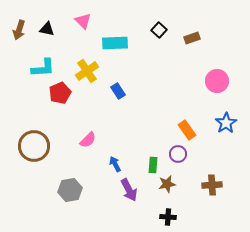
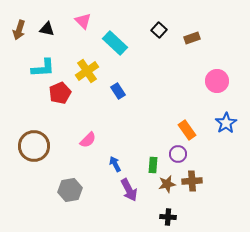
cyan rectangle: rotated 45 degrees clockwise
brown cross: moved 20 px left, 4 px up
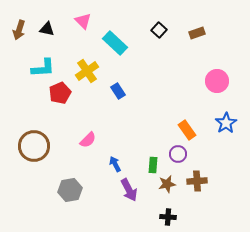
brown rectangle: moved 5 px right, 5 px up
brown cross: moved 5 px right
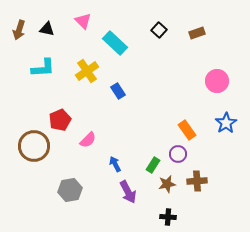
red pentagon: moved 27 px down
green rectangle: rotated 28 degrees clockwise
purple arrow: moved 1 px left, 2 px down
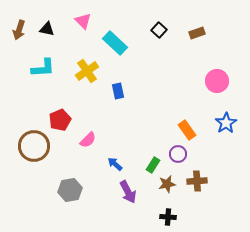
blue rectangle: rotated 21 degrees clockwise
blue arrow: rotated 21 degrees counterclockwise
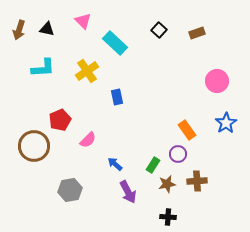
blue rectangle: moved 1 px left, 6 px down
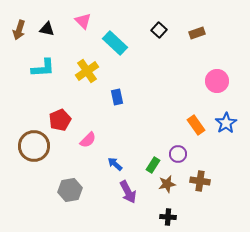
orange rectangle: moved 9 px right, 5 px up
brown cross: moved 3 px right; rotated 12 degrees clockwise
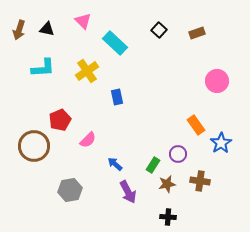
blue star: moved 5 px left, 20 px down
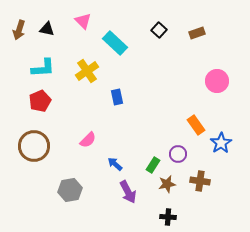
red pentagon: moved 20 px left, 19 px up
